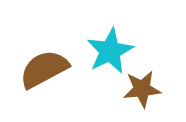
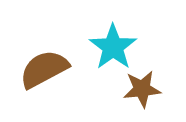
cyan star: moved 3 px right, 4 px up; rotated 9 degrees counterclockwise
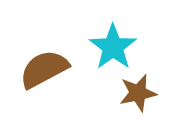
brown star: moved 4 px left, 4 px down; rotated 6 degrees counterclockwise
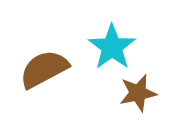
cyan star: moved 1 px left
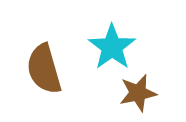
brown semicircle: rotated 78 degrees counterclockwise
